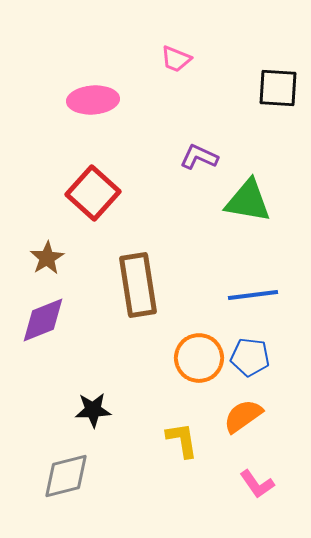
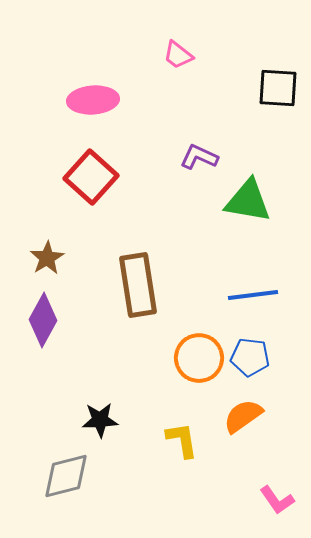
pink trapezoid: moved 2 px right, 4 px up; rotated 16 degrees clockwise
red square: moved 2 px left, 16 px up
purple diamond: rotated 40 degrees counterclockwise
black star: moved 7 px right, 10 px down
pink L-shape: moved 20 px right, 16 px down
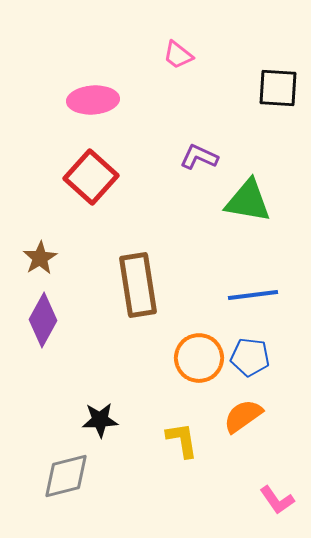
brown star: moved 7 px left
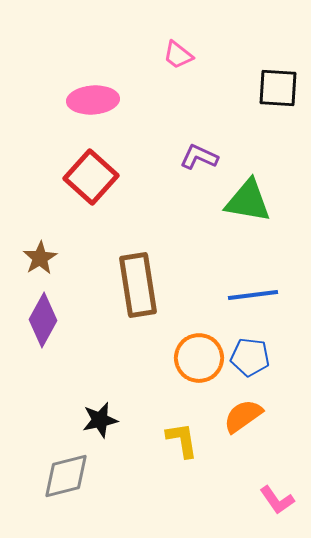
black star: rotated 9 degrees counterclockwise
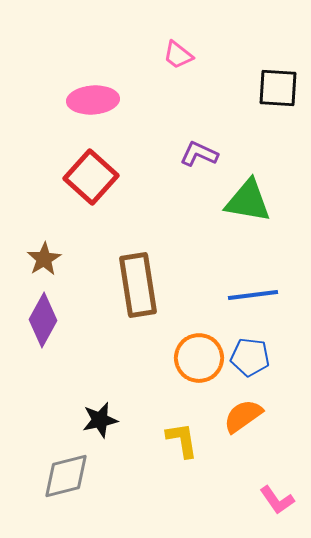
purple L-shape: moved 3 px up
brown star: moved 4 px right, 1 px down
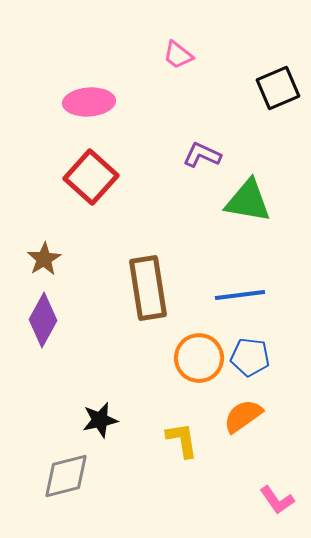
black square: rotated 27 degrees counterclockwise
pink ellipse: moved 4 px left, 2 px down
purple L-shape: moved 3 px right, 1 px down
brown rectangle: moved 10 px right, 3 px down
blue line: moved 13 px left
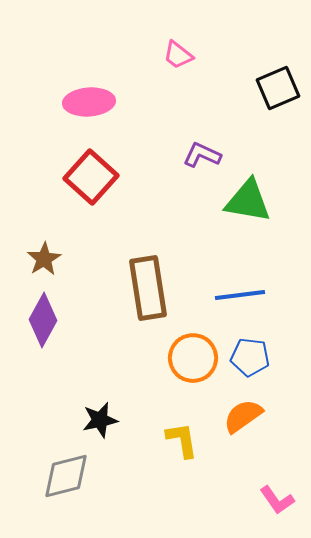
orange circle: moved 6 px left
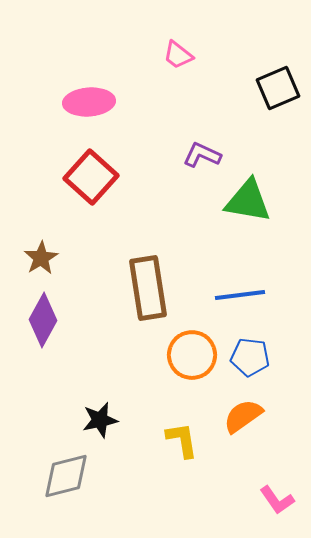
brown star: moved 3 px left, 1 px up
orange circle: moved 1 px left, 3 px up
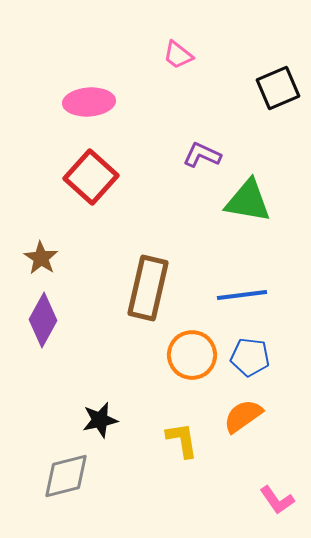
brown star: rotated 8 degrees counterclockwise
brown rectangle: rotated 22 degrees clockwise
blue line: moved 2 px right
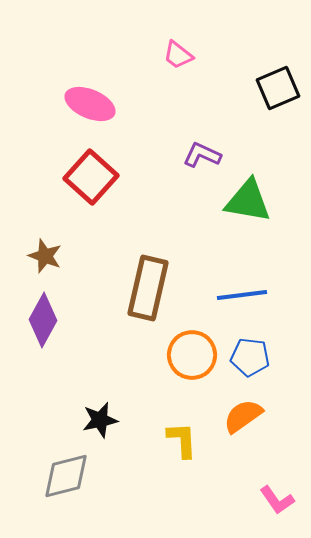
pink ellipse: moved 1 px right, 2 px down; rotated 27 degrees clockwise
brown star: moved 4 px right, 2 px up; rotated 12 degrees counterclockwise
yellow L-shape: rotated 6 degrees clockwise
